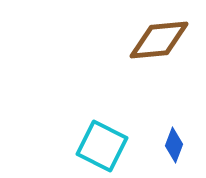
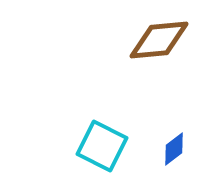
blue diamond: moved 4 px down; rotated 32 degrees clockwise
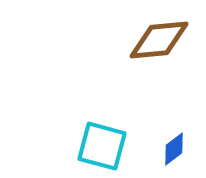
cyan square: rotated 12 degrees counterclockwise
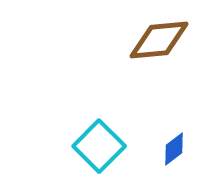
cyan square: moved 3 px left; rotated 30 degrees clockwise
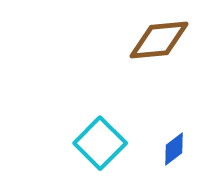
cyan square: moved 1 px right, 3 px up
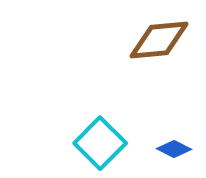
blue diamond: rotated 64 degrees clockwise
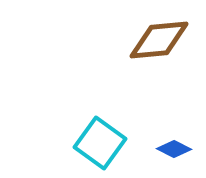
cyan square: rotated 9 degrees counterclockwise
